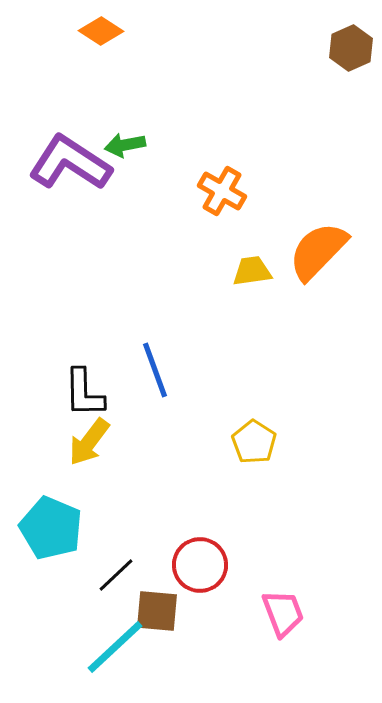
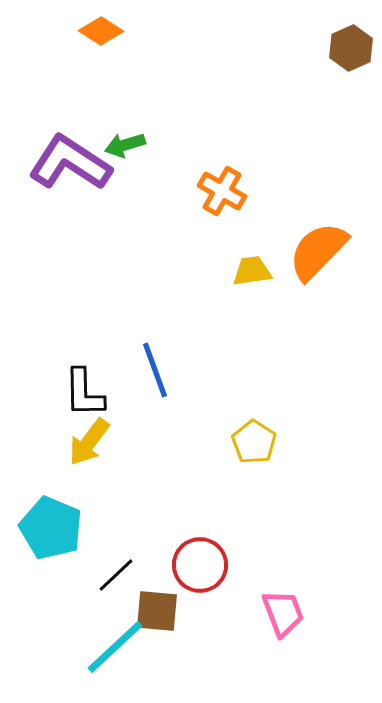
green arrow: rotated 6 degrees counterclockwise
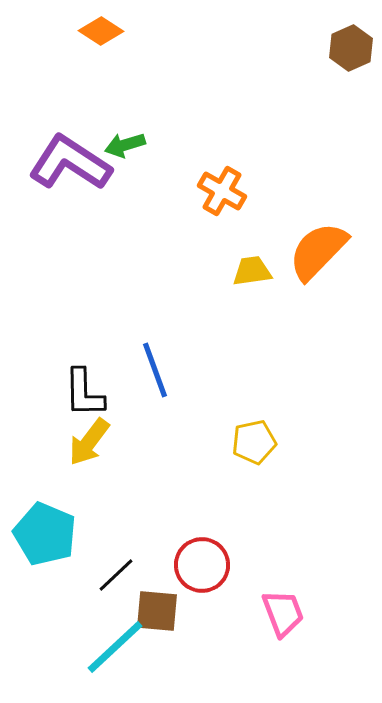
yellow pentagon: rotated 27 degrees clockwise
cyan pentagon: moved 6 px left, 6 px down
red circle: moved 2 px right
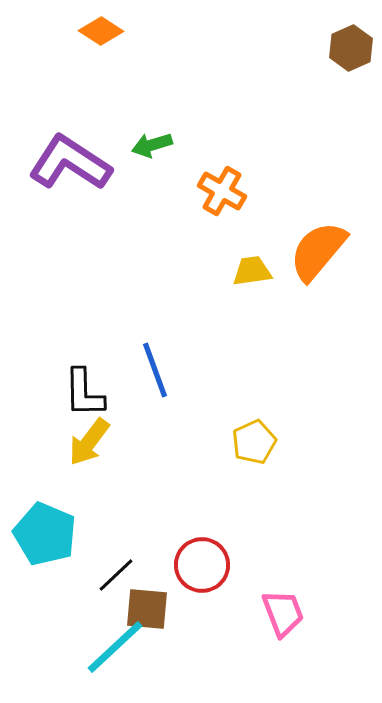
green arrow: moved 27 px right
orange semicircle: rotated 4 degrees counterclockwise
yellow pentagon: rotated 12 degrees counterclockwise
brown square: moved 10 px left, 2 px up
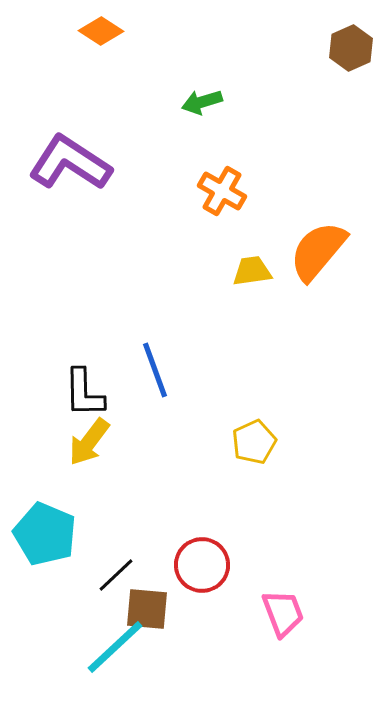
green arrow: moved 50 px right, 43 px up
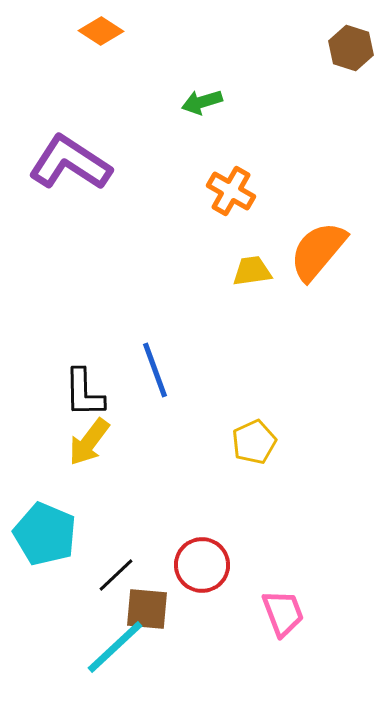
brown hexagon: rotated 18 degrees counterclockwise
orange cross: moved 9 px right
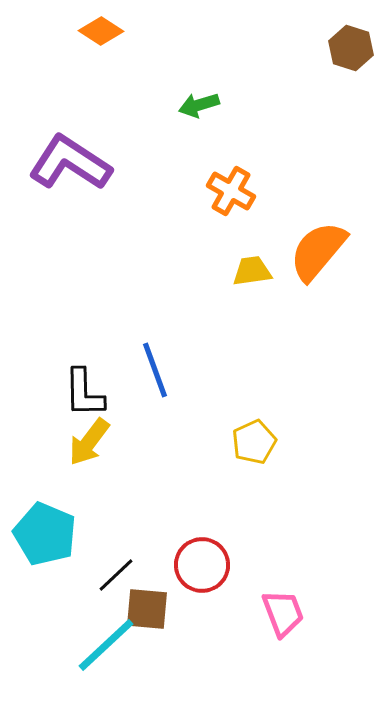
green arrow: moved 3 px left, 3 px down
cyan line: moved 9 px left, 2 px up
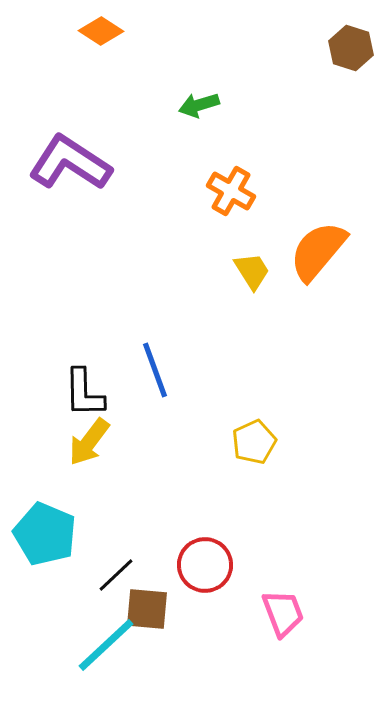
yellow trapezoid: rotated 66 degrees clockwise
red circle: moved 3 px right
